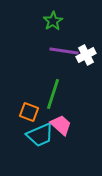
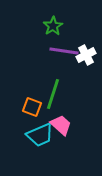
green star: moved 5 px down
orange square: moved 3 px right, 5 px up
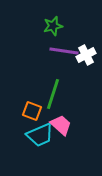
green star: rotated 18 degrees clockwise
orange square: moved 4 px down
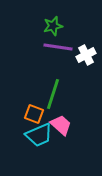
purple line: moved 6 px left, 4 px up
orange square: moved 2 px right, 3 px down
cyan trapezoid: moved 1 px left
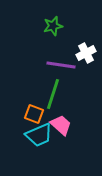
purple line: moved 3 px right, 18 px down
white cross: moved 2 px up
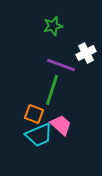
purple line: rotated 12 degrees clockwise
green line: moved 1 px left, 4 px up
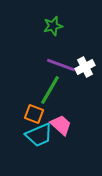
white cross: moved 1 px left, 14 px down
green line: moved 2 px left; rotated 12 degrees clockwise
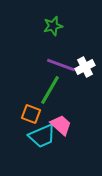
orange square: moved 3 px left
cyan trapezoid: moved 3 px right, 1 px down
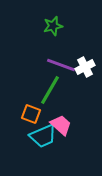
cyan trapezoid: moved 1 px right
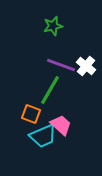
white cross: moved 1 px right, 1 px up; rotated 24 degrees counterclockwise
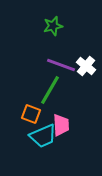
pink trapezoid: rotated 45 degrees clockwise
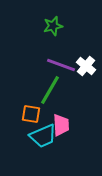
orange square: rotated 12 degrees counterclockwise
